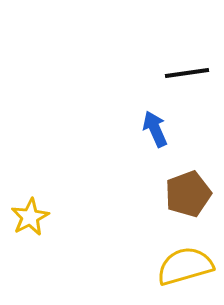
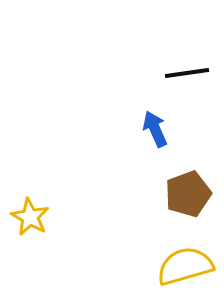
yellow star: rotated 15 degrees counterclockwise
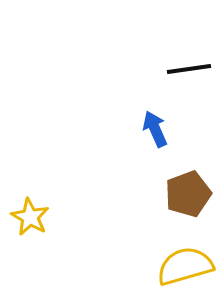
black line: moved 2 px right, 4 px up
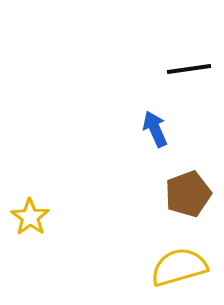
yellow star: rotated 6 degrees clockwise
yellow semicircle: moved 6 px left, 1 px down
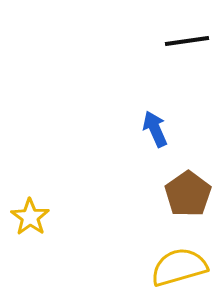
black line: moved 2 px left, 28 px up
brown pentagon: rotated 15 degrees counterclockwise
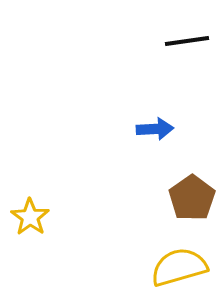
blue arrow: rotated 111 degrees clockwise
brown pentagon: moved 4 px right, 4 px down
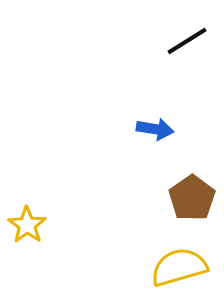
black line: rotated 24 degrees counterclockwise
blue arrow: rotated 12 degrees clockwise
yellow star: moved 3 px left, 8 px down
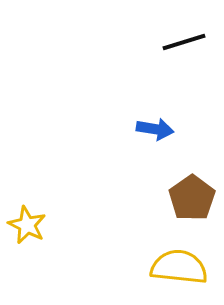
black line: moved 3 px left, 1 px down; rotated 15 degrees clockwise
yellow star: rotated 9 degrees counterclockwise
yellow semicircle: rotated 22 degrees clockwise
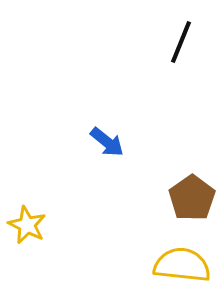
black line: moved 3 px left; rotated 51 degrees counterclockwise
blue arrow: moved 48 px left, 13 px down; rotated 30 degrees clockwise
yellow semicircle: moved 3 px right, 2 px up
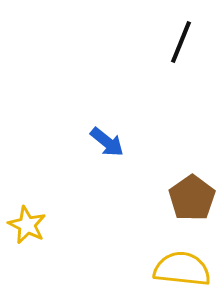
yellow semicircle: moved 4 px down
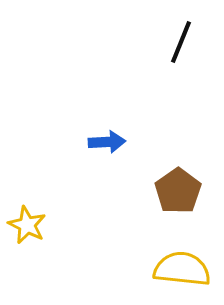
blue arrow: rotated 42 degrees counterclockwise
brown pentagon: moved 14 px left, 7 px up
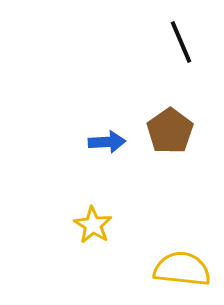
black line: rotated 45 degrees counterclockwise
brown pentagon: moved 8 px left, 60 px up
yellow star: moved 66 px right; rotated 6 degrees clockwise
